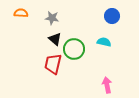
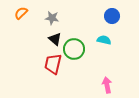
orange semicircle: rotated 48 degrees counterclockwise
cyan semicircle: moved 2 px up
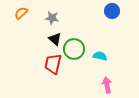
blue circle: moved 5 px up
cyan semicircle: moved 4 px left, 16 px down
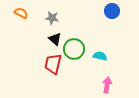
orange semicircle: rotated 72 degrees clockwise
pink arrow: rotated 21 degrees clockwise
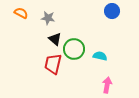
gray star: moved 4 px left
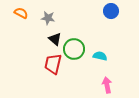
blue circle: moved 1 px left
pink arrow: rotated 21 degrees counterclockwise
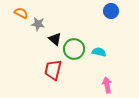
gray star: moved 10 px left, 6 px down
cyan semicircle: moved 1 px left, 4 px up
red trapezoid: moved 6 px down
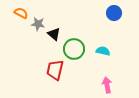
blue circle: moved 3 px right, 2 px down
black triangle: moved 1 px left, 5 px up
cyan semicircle: moved 4 px right, 1 px up
red trapezoid: moved 2 px right
